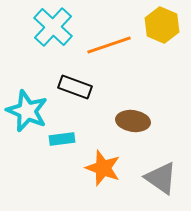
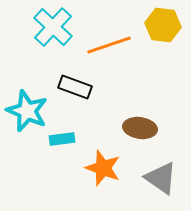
yellow hexagon: moved 1 px right; rotated 16 degrees counterclockwise
brown ellipse: moved 7 px right, 7 px down
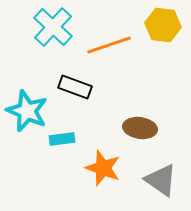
gray triangle: moved 2 px down
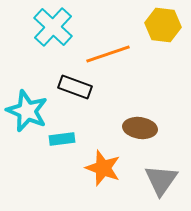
orange line: moved 1 px left, 9 px down
gray triangle: rotated 30 degrees clockwise
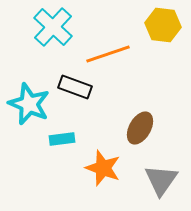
cyan star: moved 2 px right, 7 px up
brown ellipse: rotated 68 degrees counterclockwise
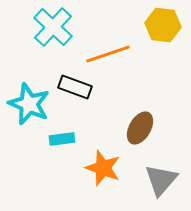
gray triangle: rotated 6 degrees clockwise
